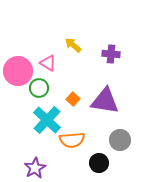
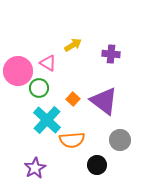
yellow arrow: rotated 108 degrees clockwise
purple triangle: moved 1 px left; rotated 28 degrees clockwise
black circle: moved 2 px left, 2 px down
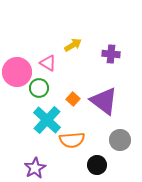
pink circle: moved 1 px left, 1 px down
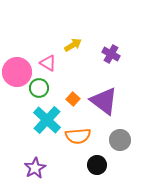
purple cross: rotated 24 degrees clockwise
orange semicircle: moved 6 px right, 4 px up
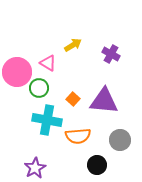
purple triangle: rotated 32 degrees counterclockwise
cyan cross: rotated 32 degrees counterclockwise
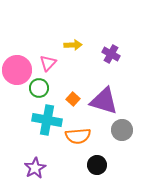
yellow arrow: rotated 30 degrees clockwise
pink triangle: rotated 42 degrees clockwise
pink circle: moved 2 px up
purple triangle: rotated 12 degrees clockwise
gray circle: moved 2 px right, 10 px up
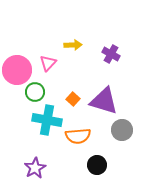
green circle: moved 4 px left, 4 px down
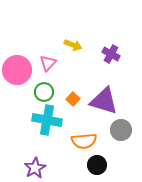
yellow arrow: rotated 24 degrees clockwise
green circle: moved 9 px right
gray circle: moved 1 px left
orange semicircle: moved 6 px right, 5 px down
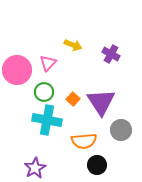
purple triangle: moved 3 px left, 1 px down; rotated 40 degrees clockwise
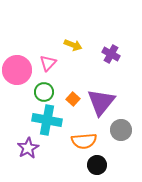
purple triangle: rotated 12 degrees clockwise
purple star: moved 7 px left, 20 px up
